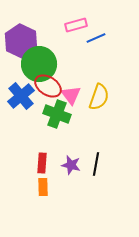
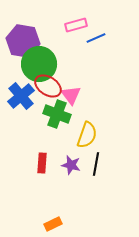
purple hexagon: moved 2 px right; rotated 16 degrees counterclockwise
yellow semicircle: moved 12 px left, 38 px down
orange rectangle: moved 10 px right, 37 px down; rotated 66 degrees clockwise
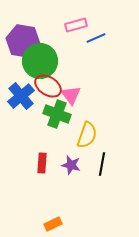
green circle: moved 1 px right, 3 px up
black line: moved 6 px right
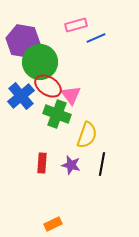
green circle: moved 1 px down
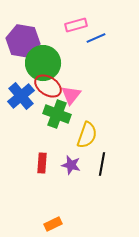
green circle: moved 3 px right, 1 px down
pink triangle: rotated 15 degrees clockwise
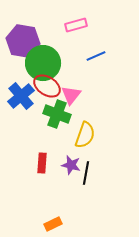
blue line: moved 18 px down
red ellipse: moved 1 px left
yellow semicircle: moved 2 px left
black line: moved 16 px left, 9 px down
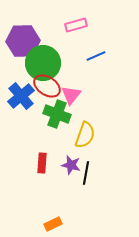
purple hexagon: rotated 12 degrees counterclockwise
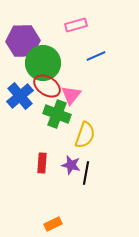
blue cross: moved 1 px left
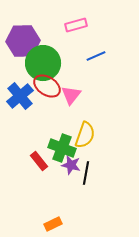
green cross: moved 5 px right, 34 px down
red rectangle: moved 3 px left, 2 px up; rotated 42 degrees counterclockwise
